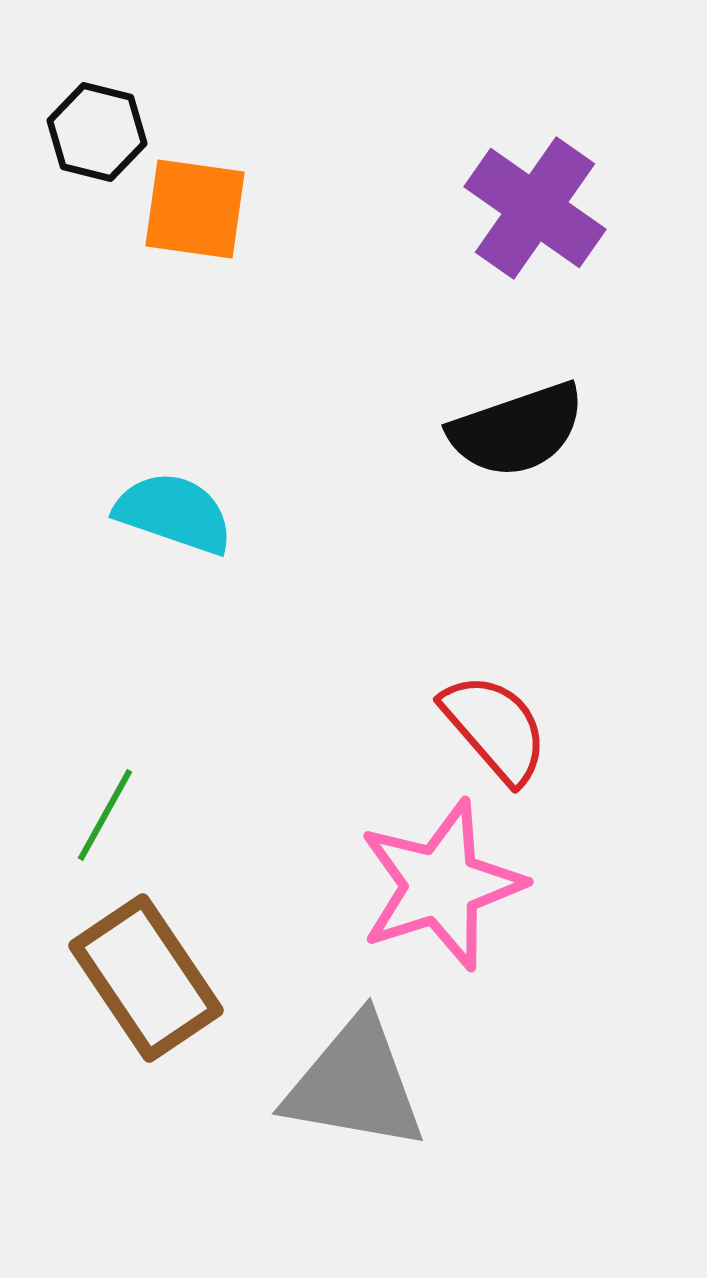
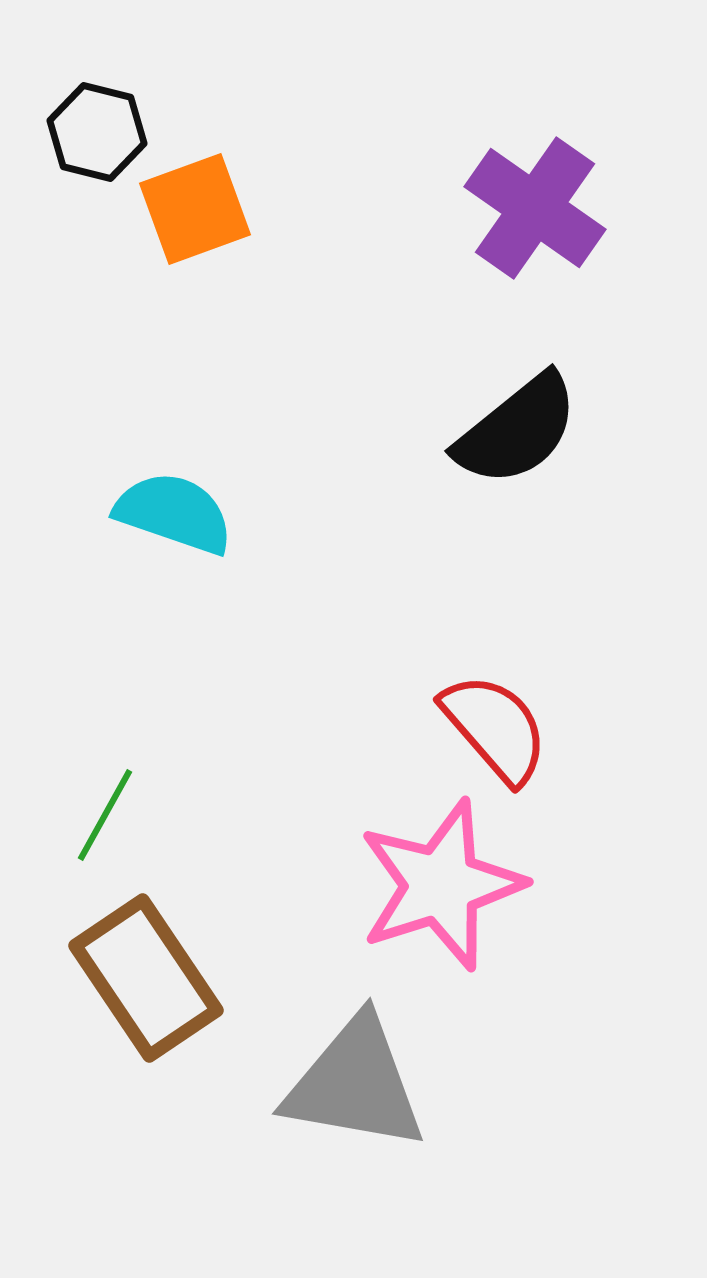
orange square: rotated 28 degrees counterclockwise
black semicircle: rotated 20 degrees counterclockwise
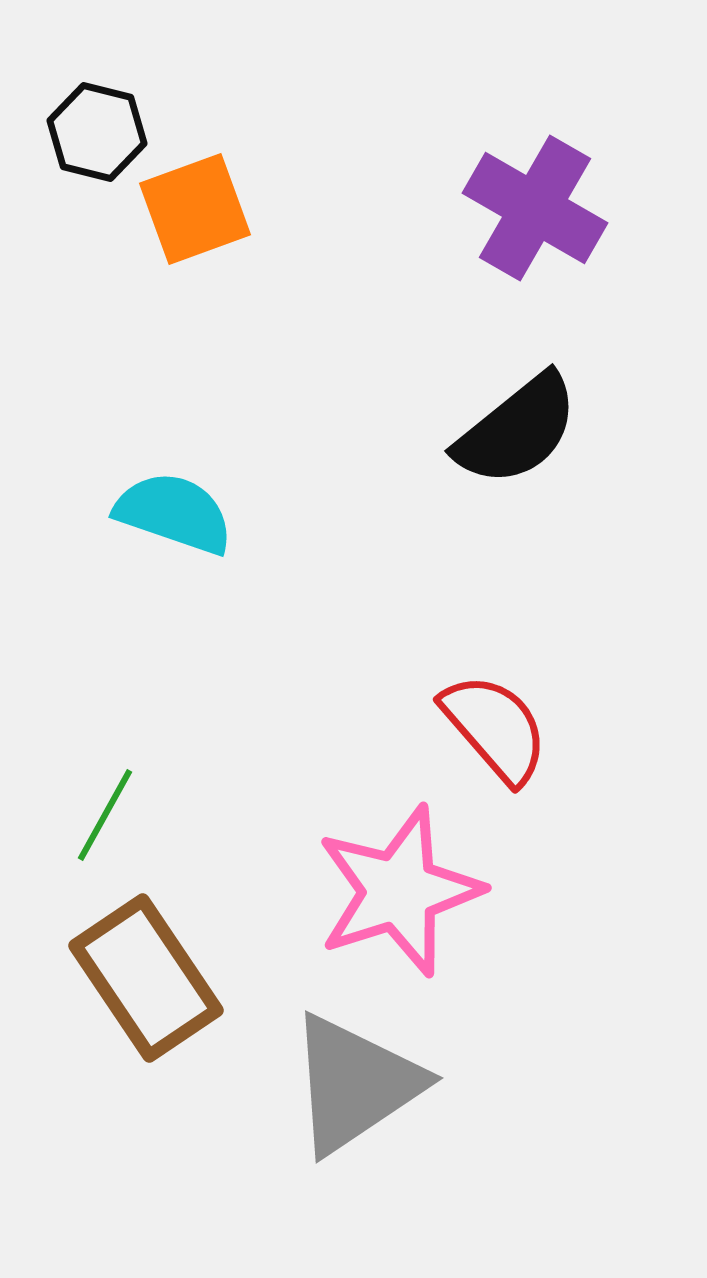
purple cross: rotated 5 degrees counterclockwise
pink star: moved 42 px left, 6 px down
gray triangle: rotated 44 degrees counterclockwise
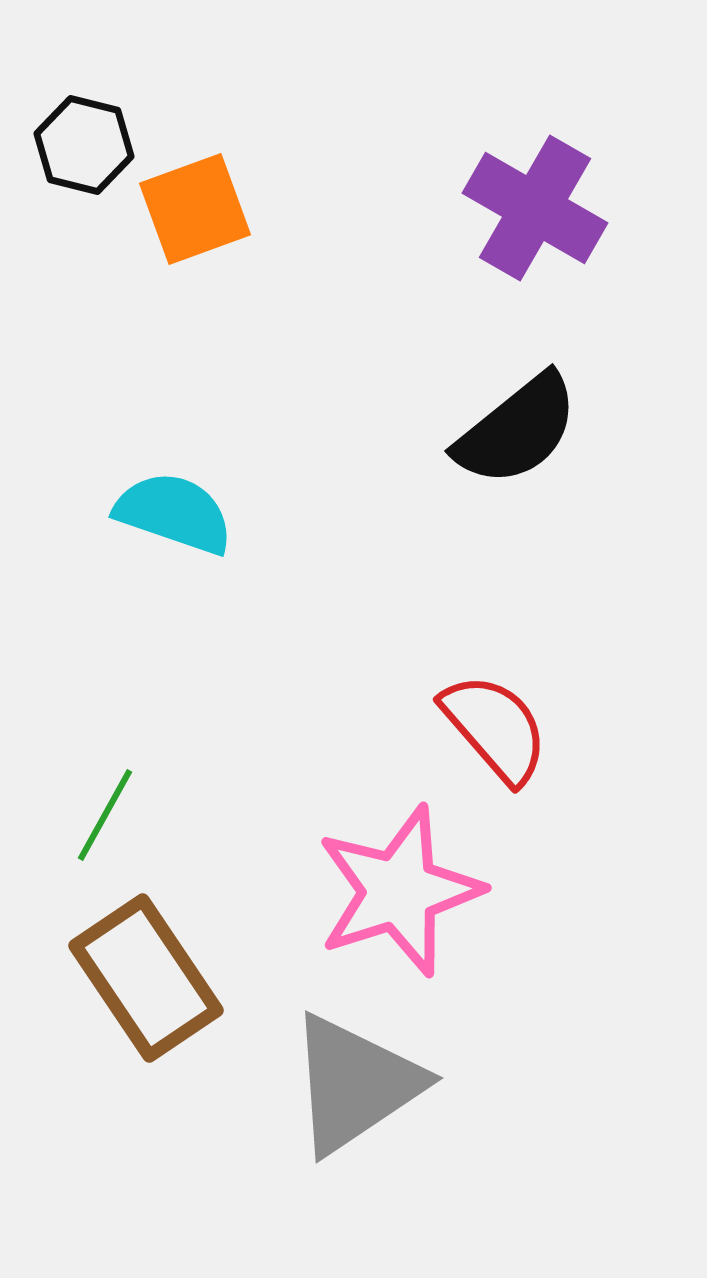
black hexagon: moved 13 px left, 13 px down
